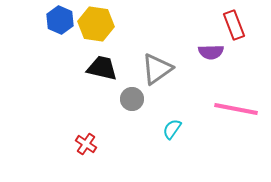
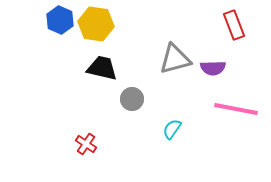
purple semicircle: moved 2 px right, 16 px down
gray triangle: moved 18 px right, 10 px up; rotated 20 degrees clockwise
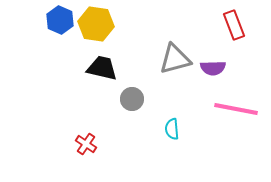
cyan semicircle: rotated 40 degrees counterclockwise
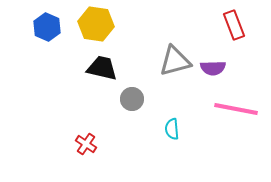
blue hexagon: moved 13 px left, 7 px down
gray triangle: moved 2 px down
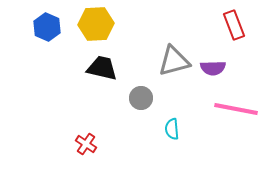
yellow hexagon: rotated 12 degrees counterclockwise
gray triangle: moved 1 px left
gray circle: moved 9 px right, 1 px up
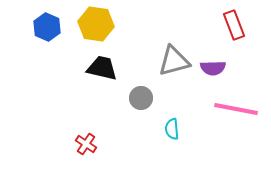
yellow hexagon: rotated 12 degrees clockwise
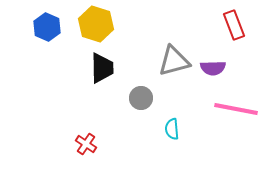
yellow hexagon: rotated 8 degrees clockwise
black trapezoid: rotated 76 degrees clockwise
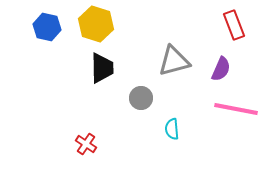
blue hexagon: rotated 12 degrees counterclockwise
purple semicircle: moved 8 px right, 1 px down; rotated 65 degrees counterclockwise
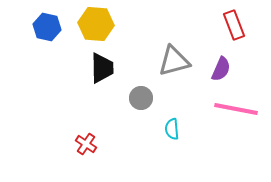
yellow hexagon: rotated 12 degrees counterclockwise
